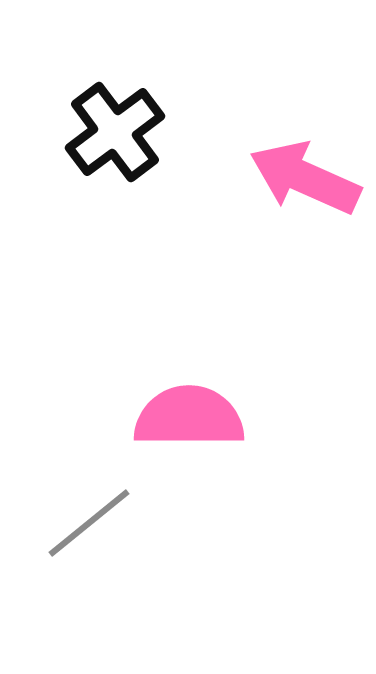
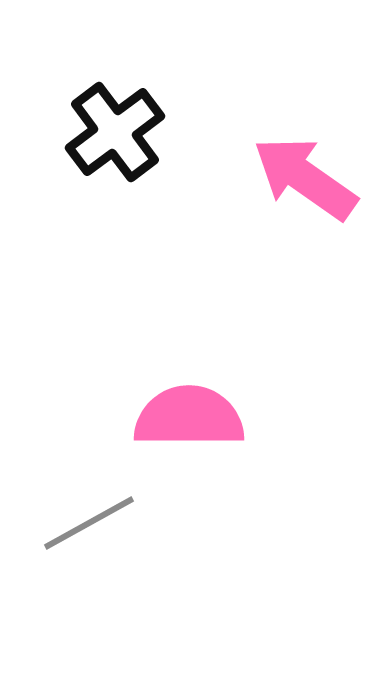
pink arrow: rotated 11 degrees clockwise
gray line: rotated 10 degrees clockwise
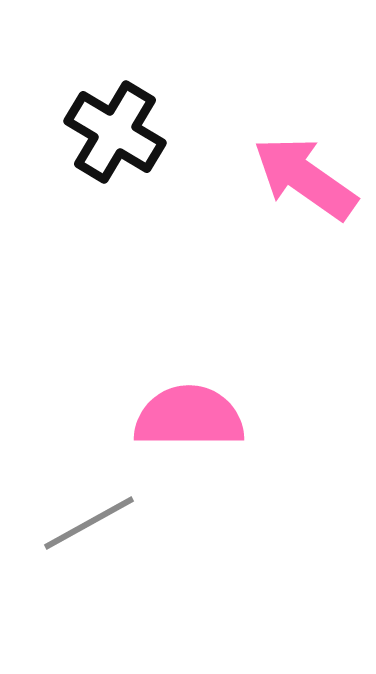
black cross: rotated 22 degrees counterclockwise
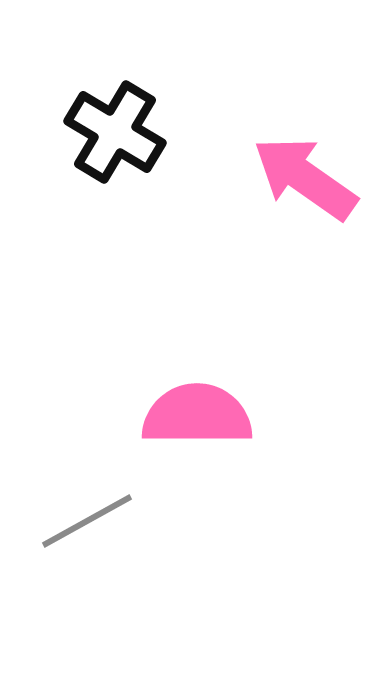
pink semicircle: moved 8 px right, 2 px up
gray line: moved 2 px left, 2 px up
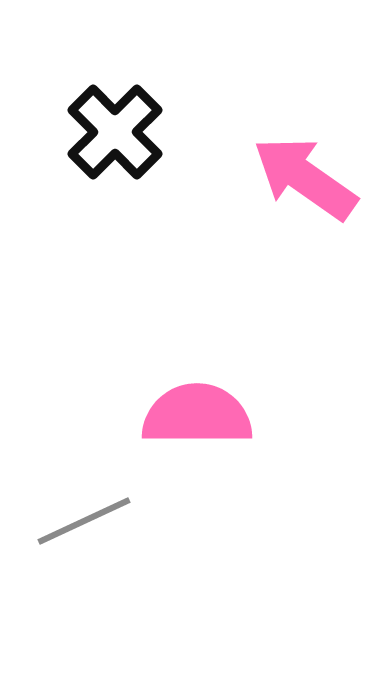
black cross: rotated 14 degrees clockwise
gray line: moved 3 px left; rotated 4 degrees clockwise
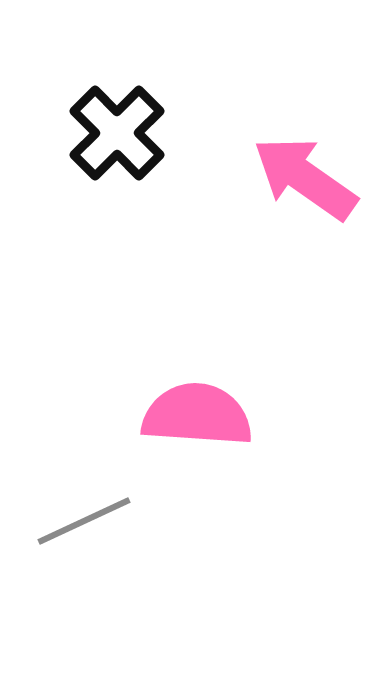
black cross: moved 2 px right, 1 px down
pink semicircle: rotated 4 degrees clockwise
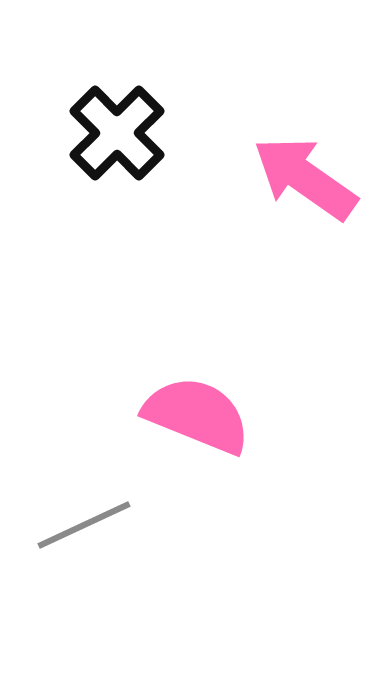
pink semicircle: rotated 18 degrees clockwise
gray line: moved 4 px down
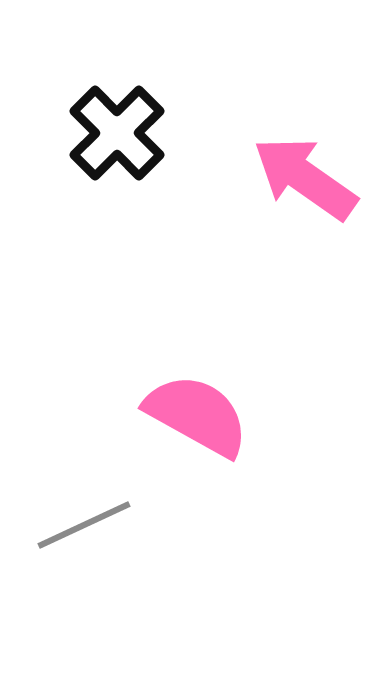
pink semicircle: rotated 7 degrees clockwise
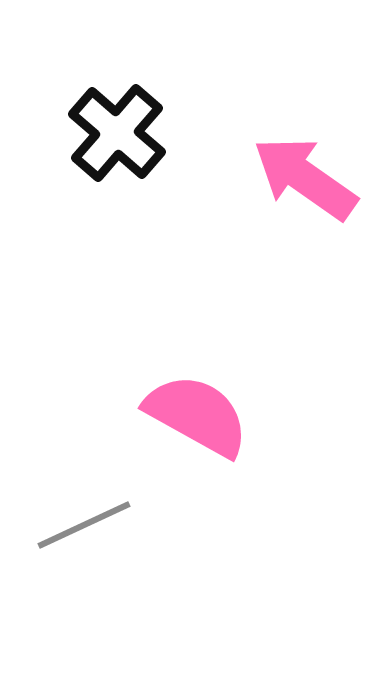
black cross: rotated 4 degrees counterclockwise
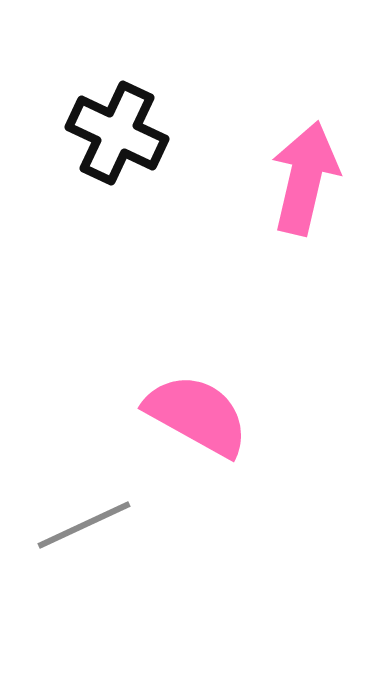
black cross: rotated 16 degrees counterclockwise
pink arrow: rotated 68 degrees clockwise
